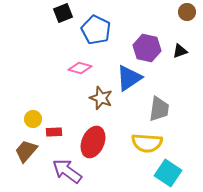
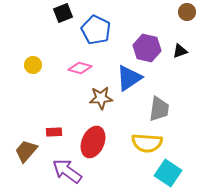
brown star: rotated 25 degrees counterclockwise
yellow circle: moved 54 px up
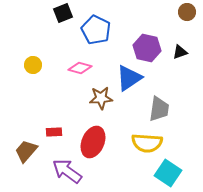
black triangle: moved 1 px down
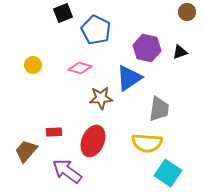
red ellipse: moved 1 px up
